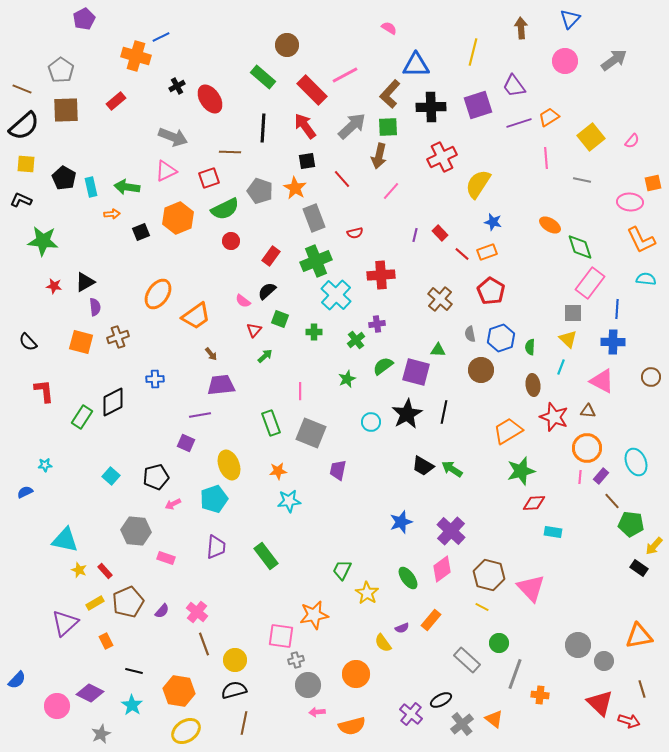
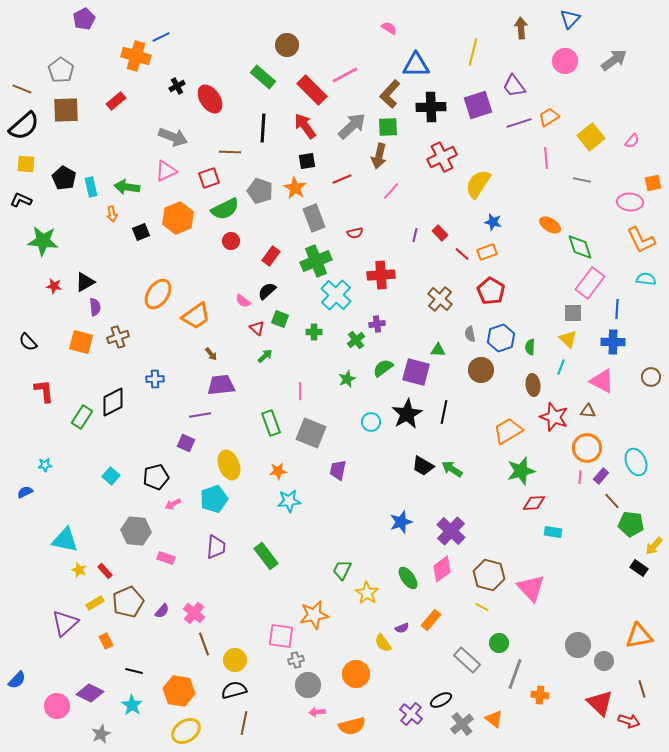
red line at (342, 179): rotated 72 degrees counterclockwise
orange arrow at (112, 214): rotated 84 degrees clockwise
red triangle at (254, 330): moved 3 px right, 2 px up; rotated 28 degrees counterclockwise
green semicircle at (383, 366): moved 2 px down
pink cross at (197, 612): moved 3 px left, 1 px down
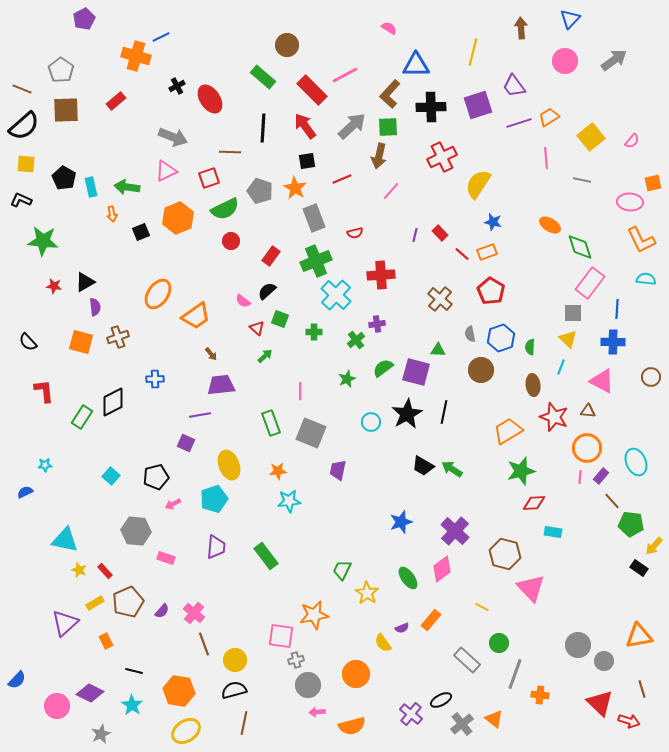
purple cross at (451, 531): moved 4 px right
brown hexagon at (489, 575): moved 16 px right, 21 px up
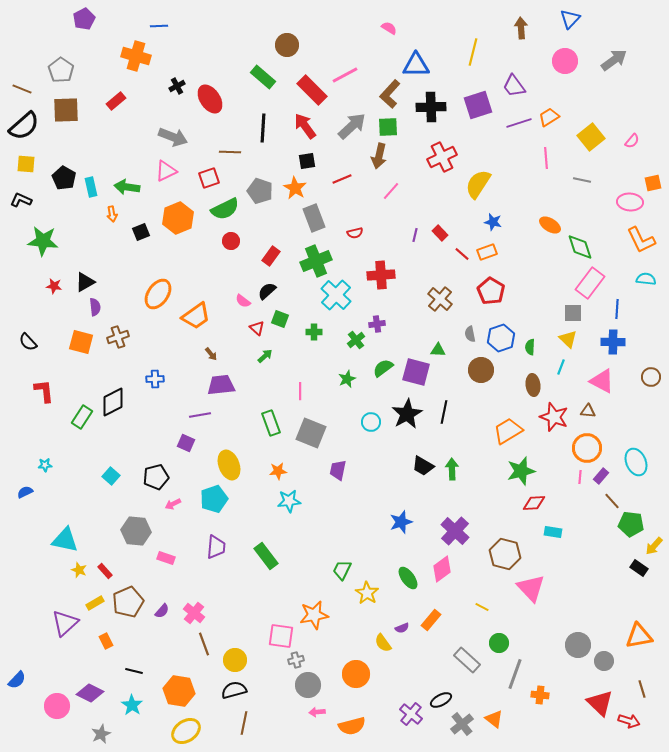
blue line at (161, 37): moved 2 px left, 11 px up; rotated 24 degrees clockwise
green arrow at (452, 469): rotated 55 degrees clockwise
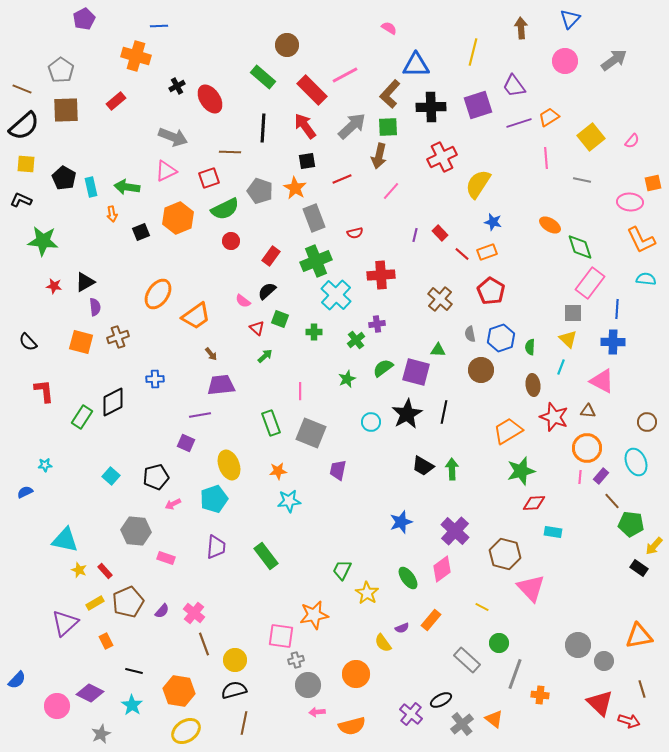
brown circle at (651, 377): moved 4 px left, 45 px down
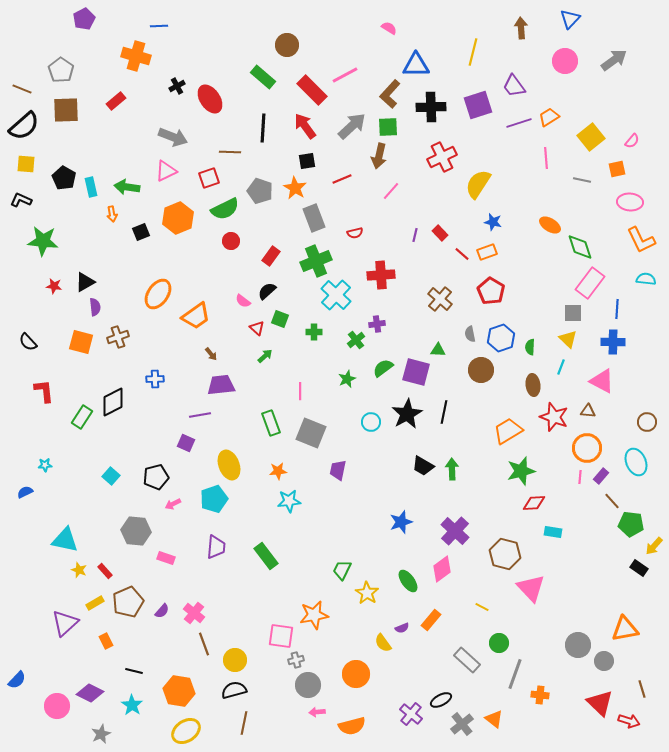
orange square at (653, 183): moved 36 px left, 14 px up
green ellipse at (408, 578): moved 3 px down
orange triangle at (639, 636): moved 14 px left, 7 px up
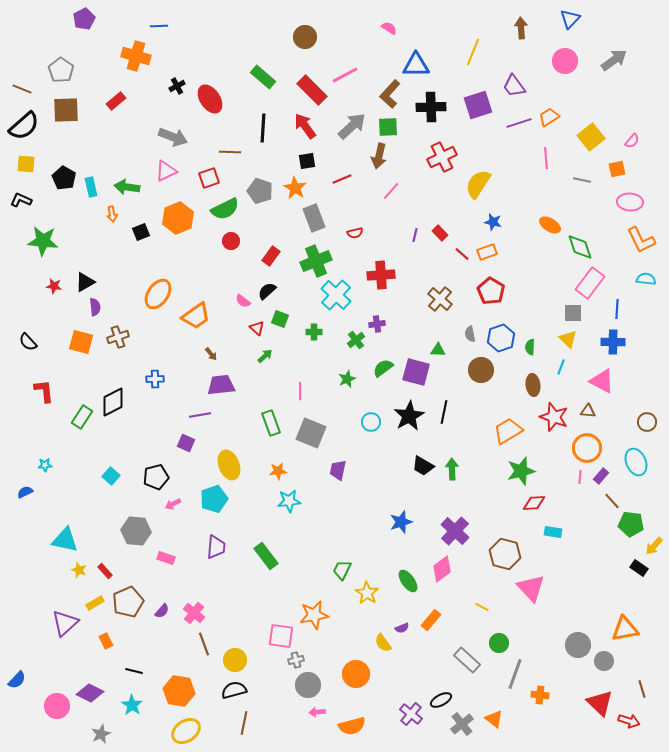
brown circle at (287, 45): moved 18 px right, 8 px up
yellow line at (473, 52): rotated 8 degrees clockwise
black star at (407, 414): moved 2 px right, 2 px down
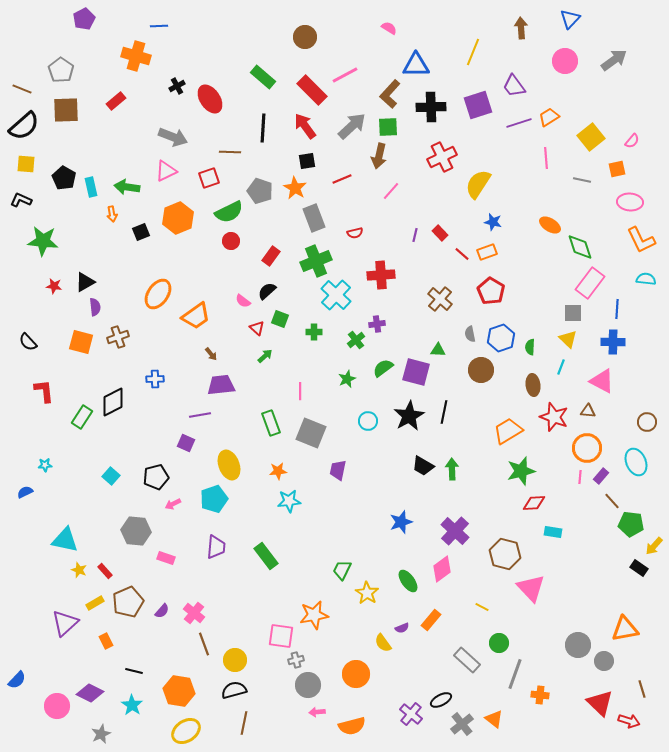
green semicircle at (225, 209): moved 4 px right, 3 px down
cyan circle at (371, 422): moved 3 px left, 1 px up
